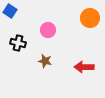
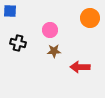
blue square: rotated 32 degrees counterclockwise
pink circle: moved 2 px right
brown star: moved 9 px right, 10 px up; rotated 16 degrees counterclockwise
red arrow: moved 4 px left
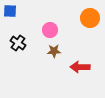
black cross: rotated 21 degrees clockwise
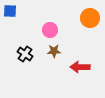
black cross: moved 7 px right, 11 px down
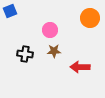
blue square: rotated 24 degrees counterclockwise
black cross: rotated 28 degrees counterclockwise
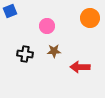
pink circle: moved 3 px left, 4 px up
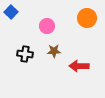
blue square: moved 1 px right, 1 px down; rotated 24 degrees counterclockwise
orange circle: moved 3 px left
red arrow: moved 1 px left, 1 px up
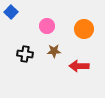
orange circle: moved 3 px left, 11 px down
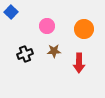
black cross: rotated 28 degrees counterclockwise
red arrow: moved 3 px up; rotated 90 degrees counterclockwise
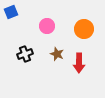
blue square: rotated 24 degrees clockwise
brown star: moved 3 px right, 3 px down; rotated 24 degrees clockwise
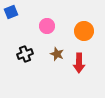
orange circle: moved 2 px down
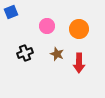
orange circle: moved 5 px left, 2 px up
black cross: moved 1 px up
